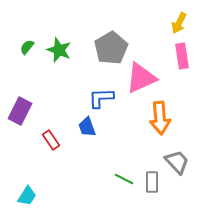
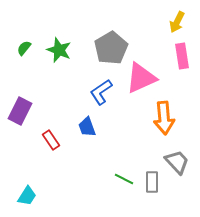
yellow arrow: moved 2 px left, 1 px up
green semicircle: moved 3 px left, 1 px down
blue L-shape: moved 6 px up; rotated 32 degrees counterclockwise
orange arrow: moved 4 px right
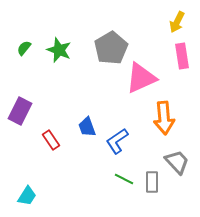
blue L-shape: moved 16 px right, 49 px down
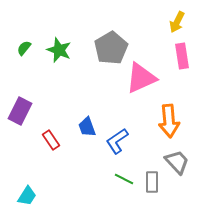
orange arrow: moved 5 px right, 3 px down
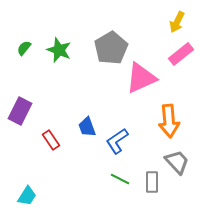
pink rectangle: moved 1 px left, 2 px up; rotated 60 degrees clockwise
green line: moved 4 px left
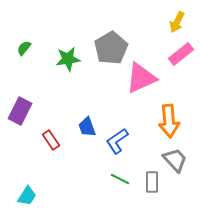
green star: moved 9 px right, 9 px down; rotated 30 degrees counterclockwise
gray trapezoid: moved 2 px left, 2 px up
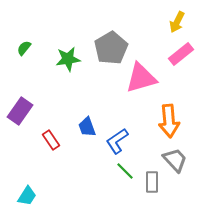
pink triangle: rotated 8 degrees clockwise
purple rectangle: rotated 8 degrees clockwise
green line: moved 5 px right, 8 px up; rotated 18 degrees clockwise
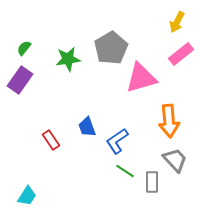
purple rectangle: moved 31 px up
green line: rotated 12 degrees counterclockwise
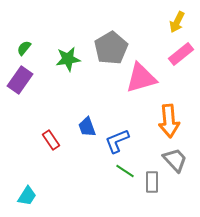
blue L-shape: rotated 12 degrees clockwise
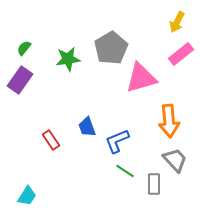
gray rectangle: moved 2 px right, 2 px down
